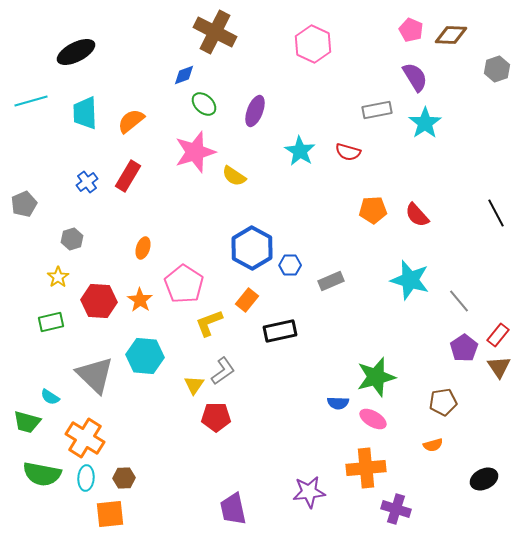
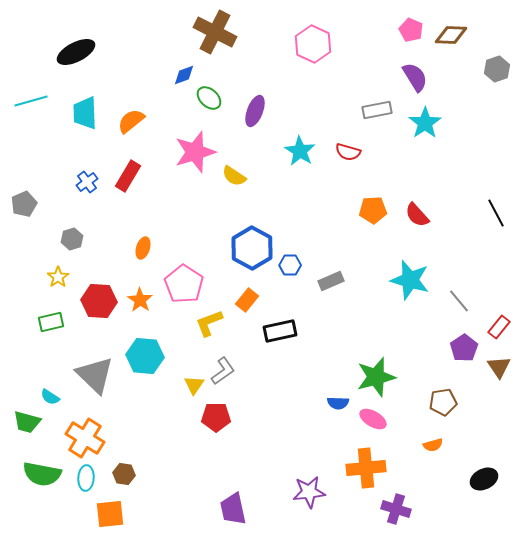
green ellipse at (204, 104): moved 5 px right, 6 px up
red rectangle at (498, 335): moved 1 px right, 8 px up
brown hexagon at (124, 478): moved 4 px up; rotated 10 degrees clockwise
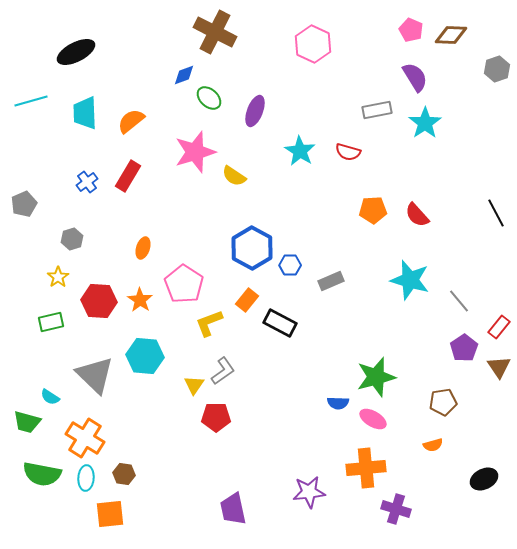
black rectangle at (280, 331): moved 8 px up; rotated 40 degrees clockwise
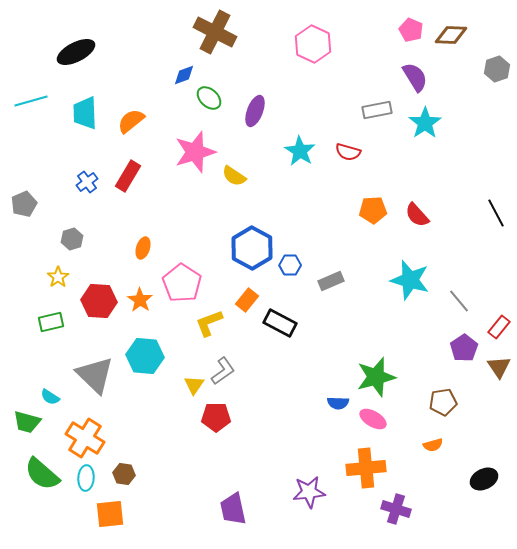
pink pentagon at (184, 284): moved 2 px left, 1 px up
green semicircle at (42, 474): rotated 30 degrees clockwise
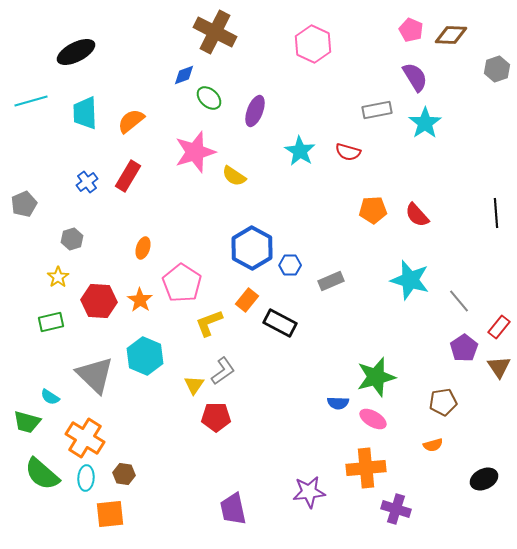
black line at (496, 213): rotated 24 degrees clockwise
cyan hexagon at (145, 356): rotated 18 degrees clockwise
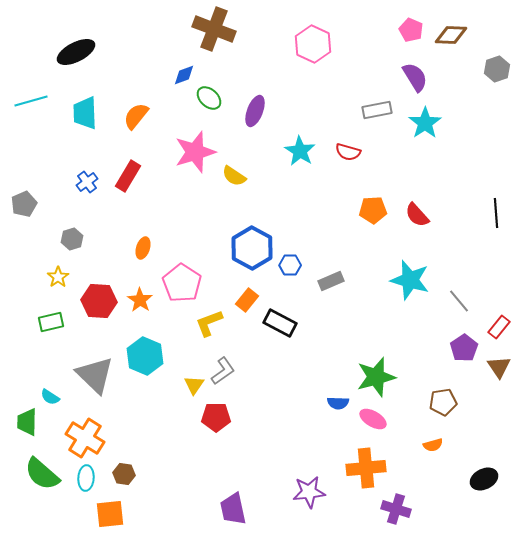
brown cross at (215, 32): moved 1 px left, 3 px up; rotated 6 degrees counterclockwise
orange semicircle at (131, 121): moved 5 px right, 5 px up; rotated 12 degrees counterclockwise
green trapezoid at (27, 422): rotated 76 degrees clockwise
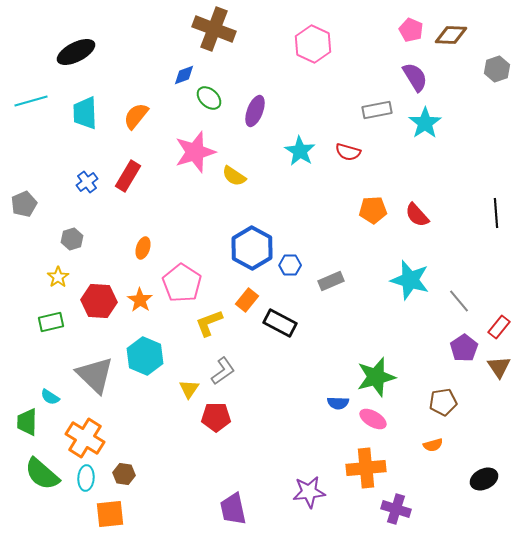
yellow triangle at (194, 385): moved 5 px left, 4 px down
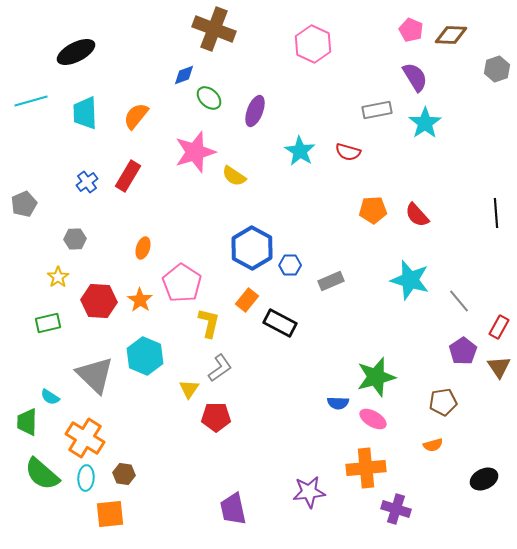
gray hexagon at (72, 239): moved 3 px right; rotated 15 degrees clockwise
green rectangle at (51, 322): moved 3 px left, 1 px down
yellow L-shape at (209, 323): rotated 124 degrees clockwise
red rectangle at (499, 327): rotated 10 degrees counterclockwise
purple pentagon at (464, 348): moved 1 px left, 3 px down
gray L-shape at (223, 371): moved 3 px left, 3 px up
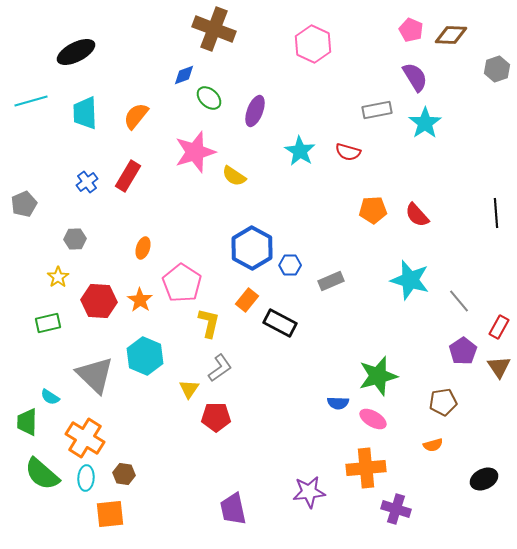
green star at (376, 377): moved 2 px right, 1 px up
